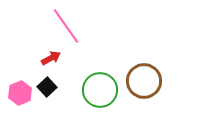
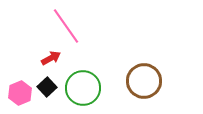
green circle: moved 17 px left, 2 px up
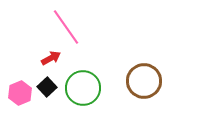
pink line: moved 1 px down
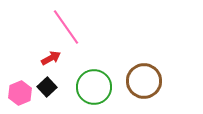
green circle: moved 11 px right, 1 px up
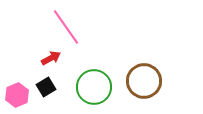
black square: moved 1 px left; rotated 12 degrees clockwise
pink hexagon: moved 3 px left, 2 px down
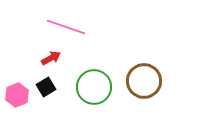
pink line: rotated 36 degrees counterclockwise
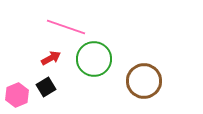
green circle: moved 28 px up
